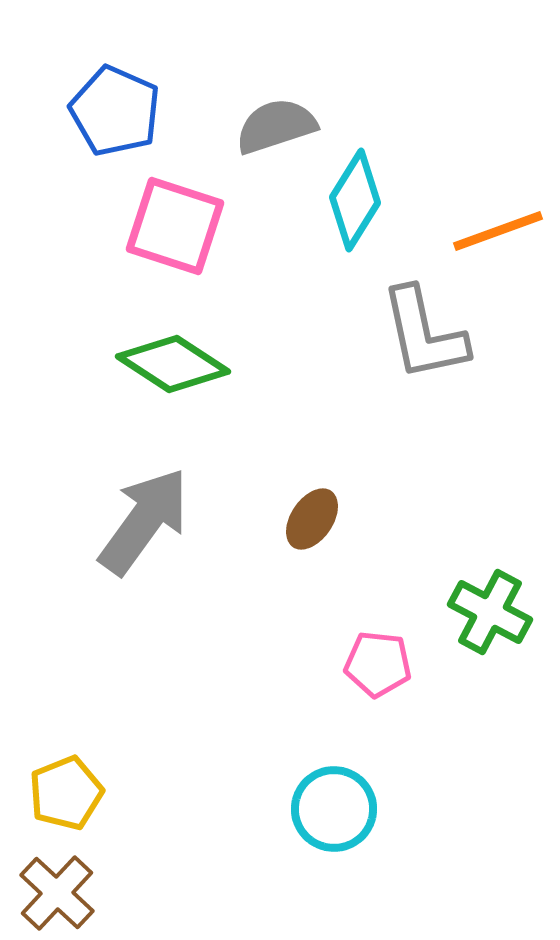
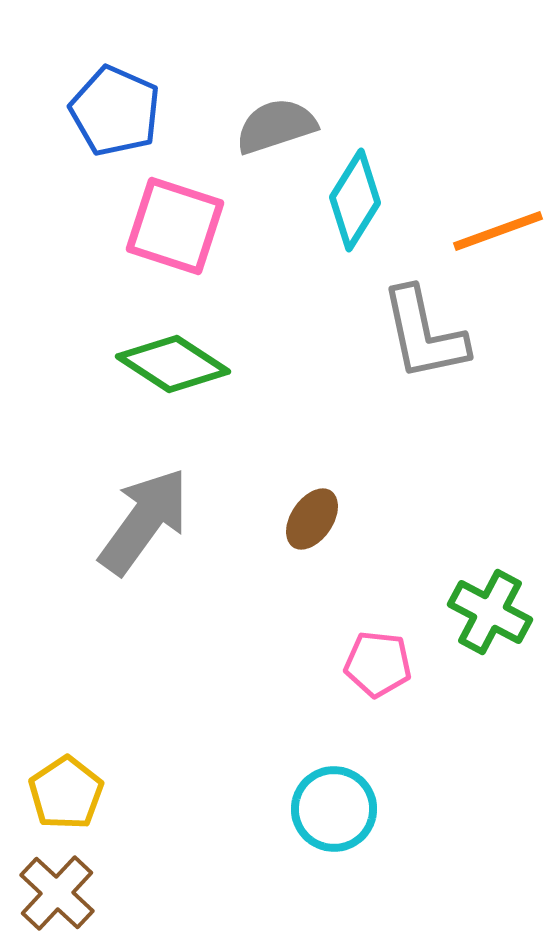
yellow pentagon: rotated 12 degrees counterclockwise
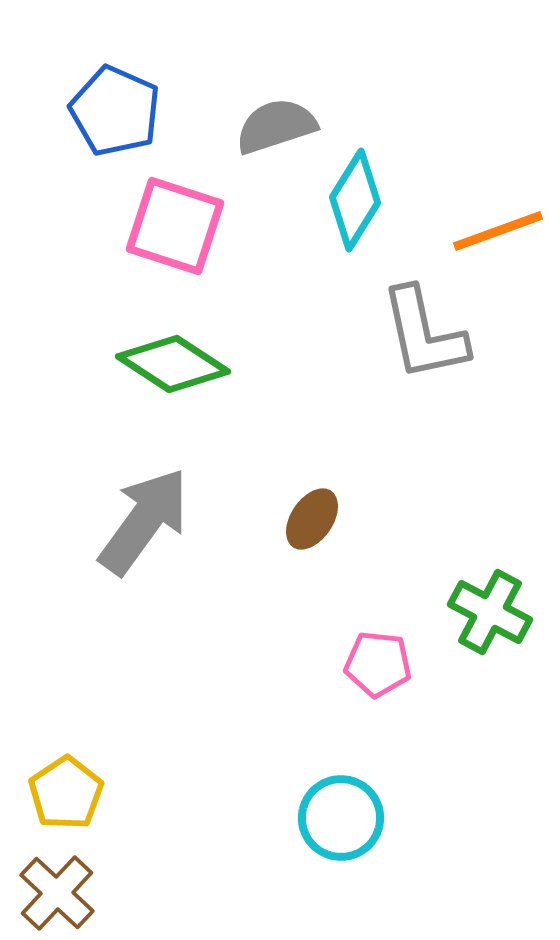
cyan circle: moved 7 px right, 9 px down
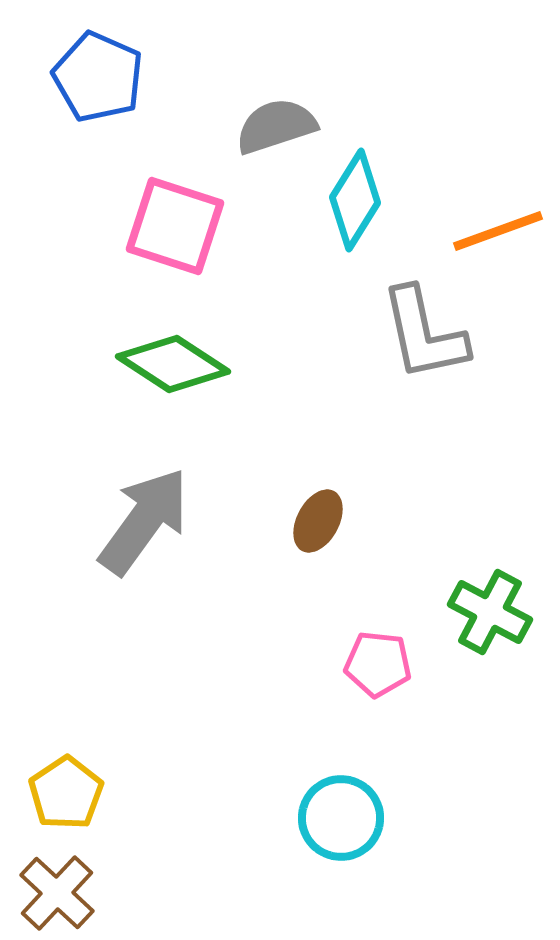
blue pentagon: moved 17 px left, 34 px up
brown ellipse: moved 6 px right, 2 px down; rotated 6 degrees counterclockwise
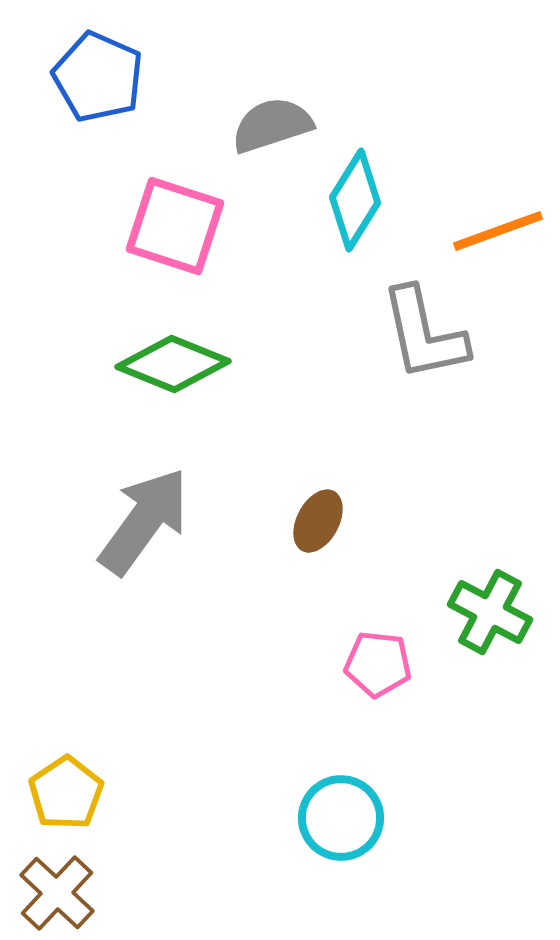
gray semicircle: moved 4 px left, 1 px up
green diamond: rotated 11 degrees counterclockwise
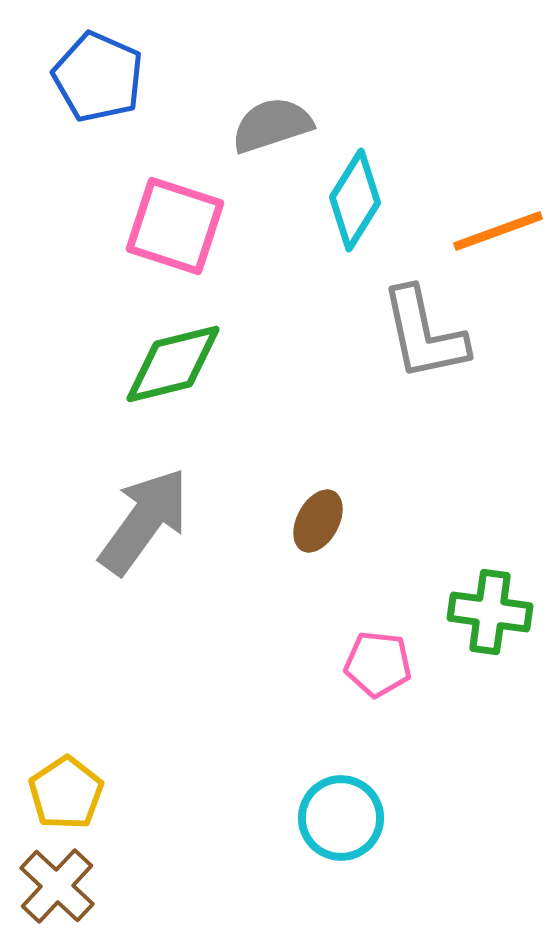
green diamond: rotated 36 degrees counterclockwise
green cross: rotated 20 degrees counterclockwise
brown cross: moved 7 px up
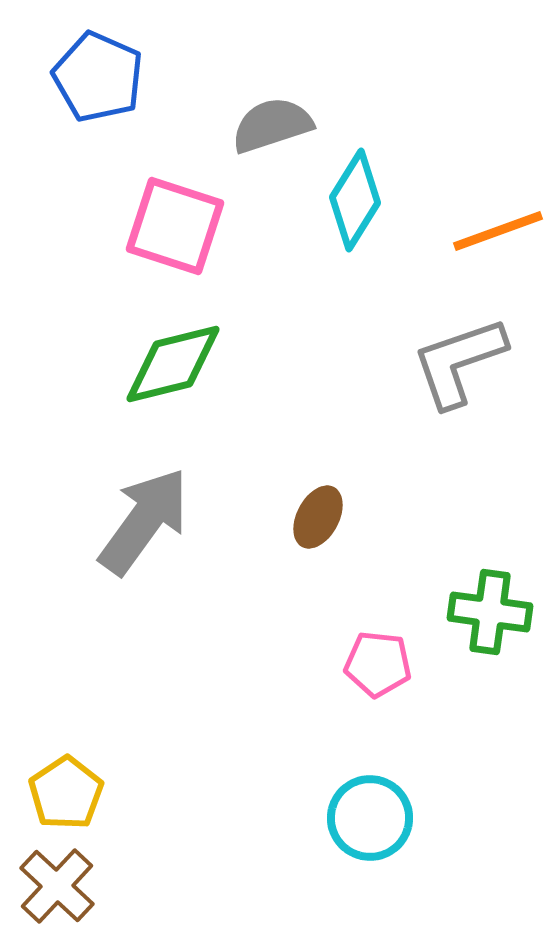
gray L-shape: moved 35 px right, 28 px down; rotated 83 degrees clockwise
brown ellipse: moved 4 px up
cyan circle: moved 29 px right
